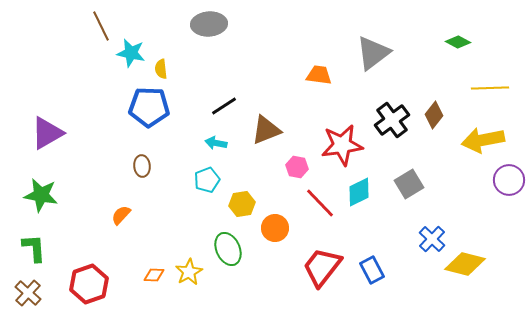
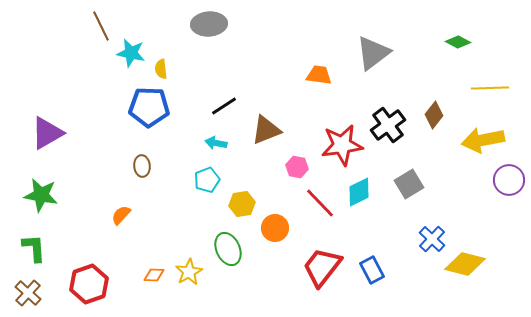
black cross: moved 4 px left, 5 px down
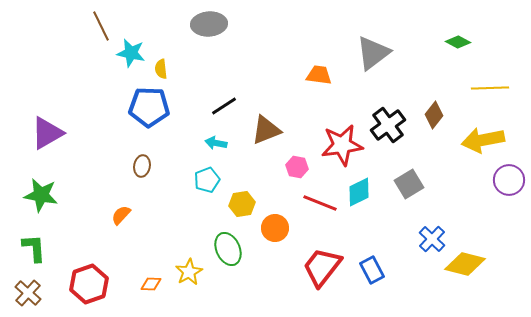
brown ellipse: rotated 15 degrees clockwise
red line: rotated 24 degrees counterclockwise
orange diamond: moved 3 px left, 9 px down
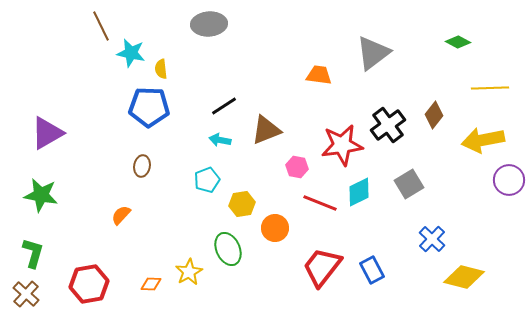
cyan arrow: moved 4 px right, 3 px up
green L-shape: moved 1 px left, 5 px down; rotated 20 degrees clockwise
yellow diamond: moved 1 px left, 13 px down
red hexagon: rotated 9 degrees clockwise
brown cross: moved 2 px left, 1 px down
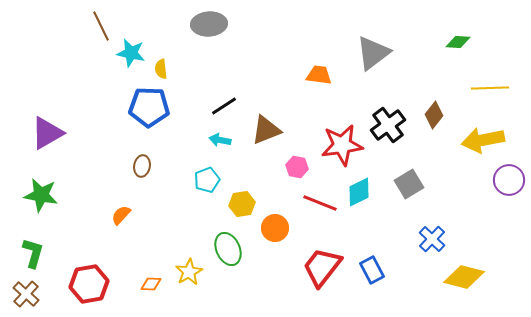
green diamond: rotated 25 degrees counterclockwise
